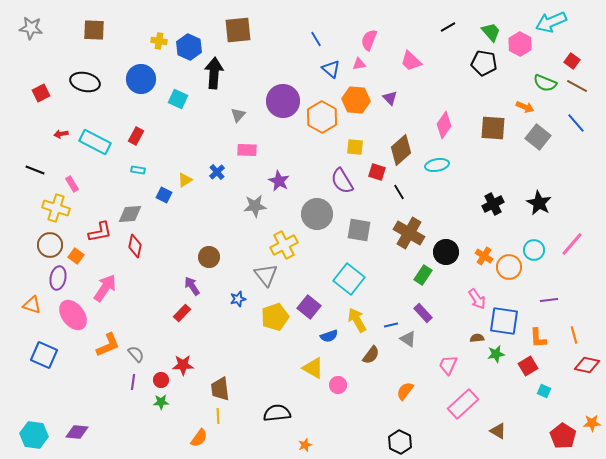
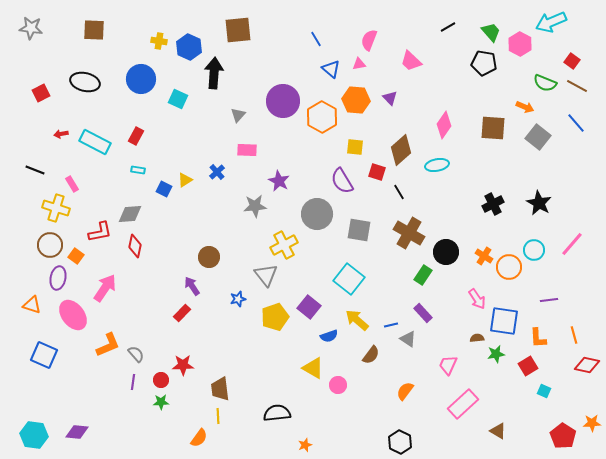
blue square at (164, 195): moved 6 px up
yellow arrow at (357, 320): rotated 20 degrees counterclockwise
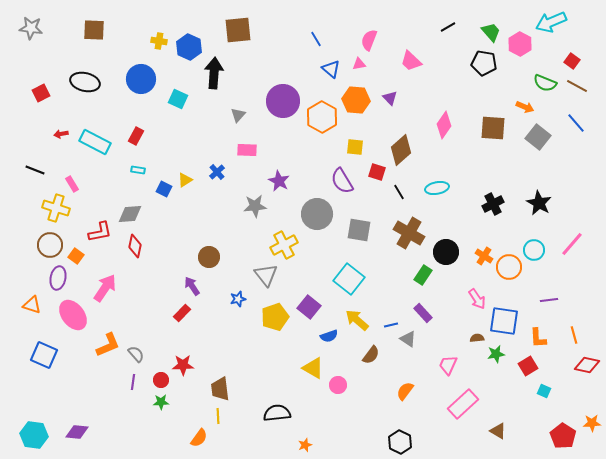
cyan ellipse at (437, 165): moved 23 px down
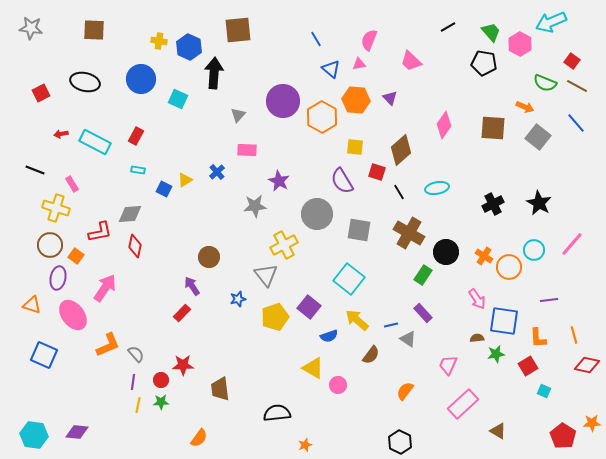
yellow line at (218, 416): moved 80 px left, 11 px up; rotated 14 degrees clockwise
